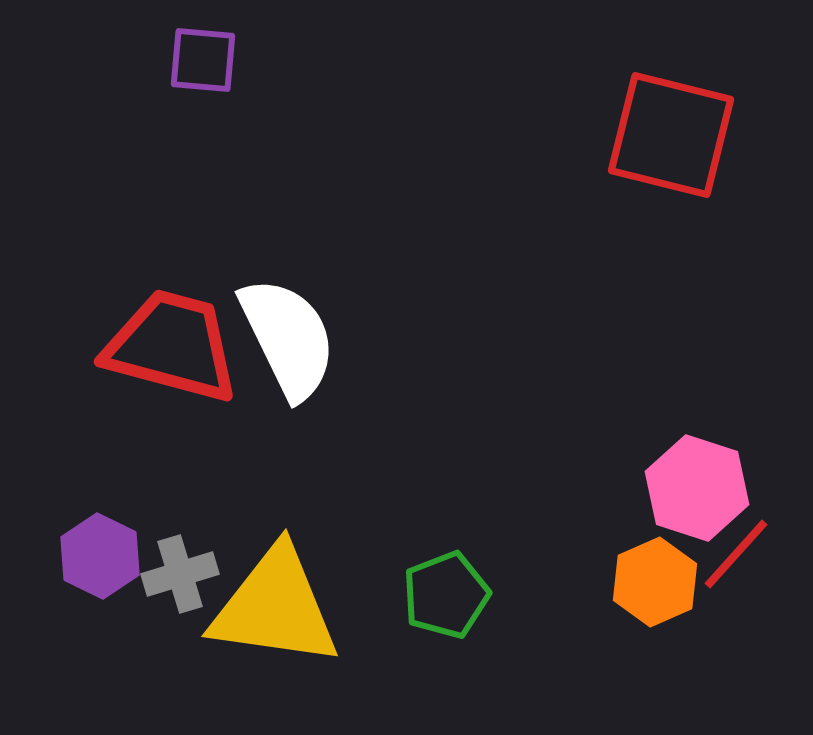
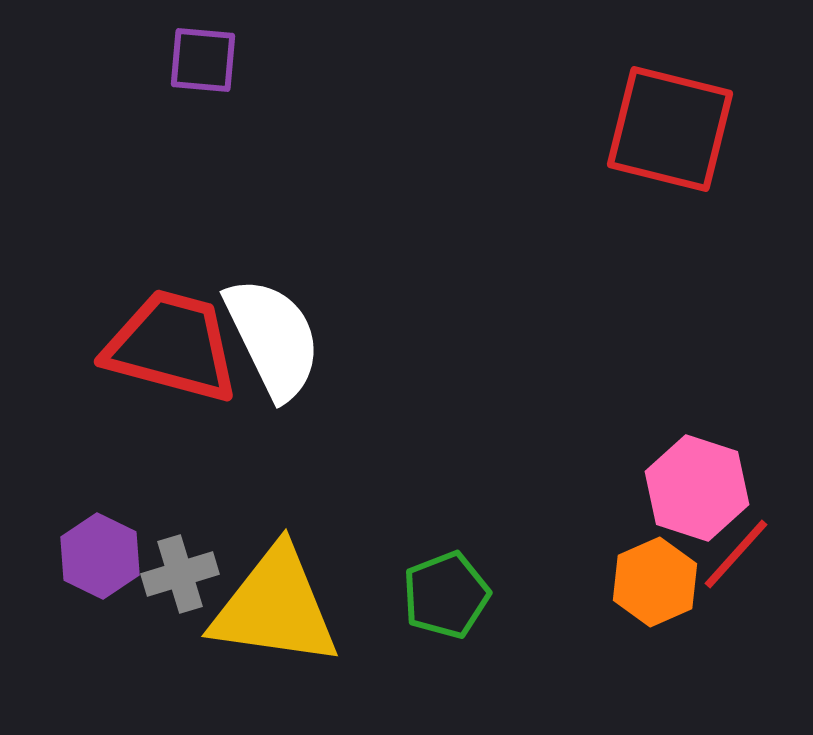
red square: moved 1 px left, 6 px up
white semicircle: moved 15 px left
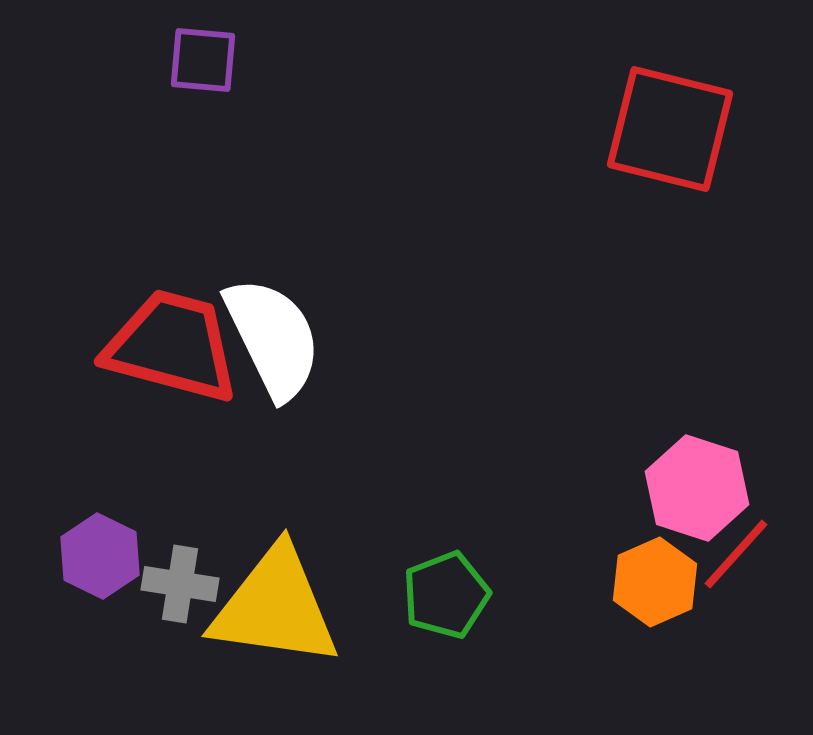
gray cross: moved 10 px down; rotated 26 degrees clockwise
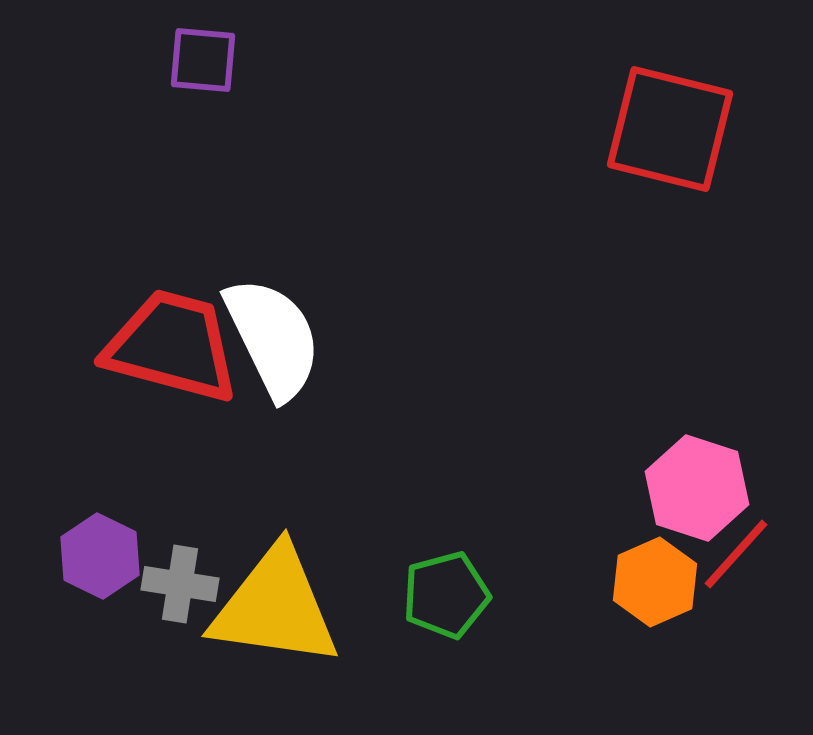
green pentagon: rotated 6 degrees clockwise
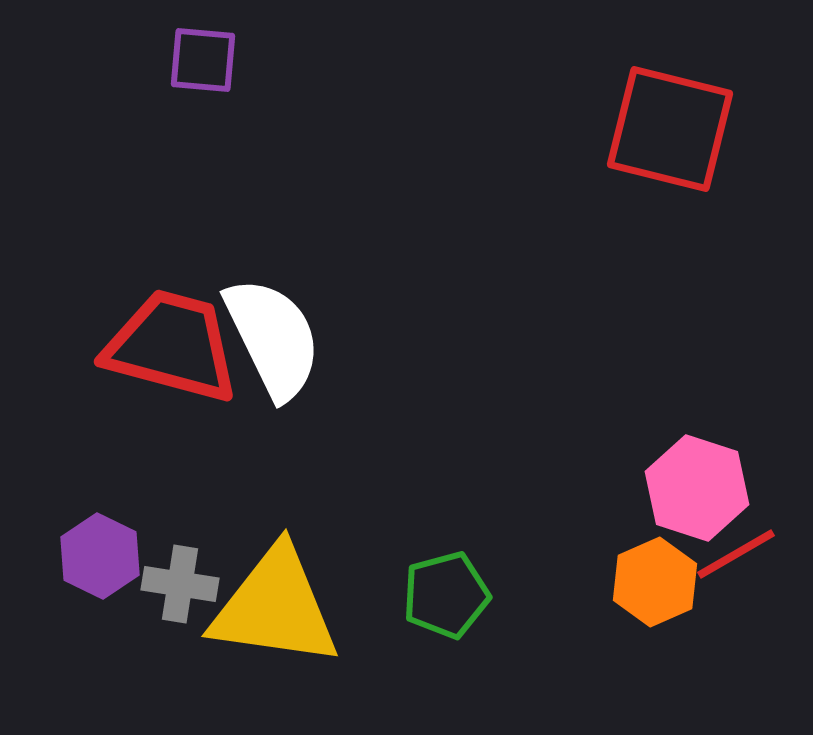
red line: rotated 18 degrees clockwise
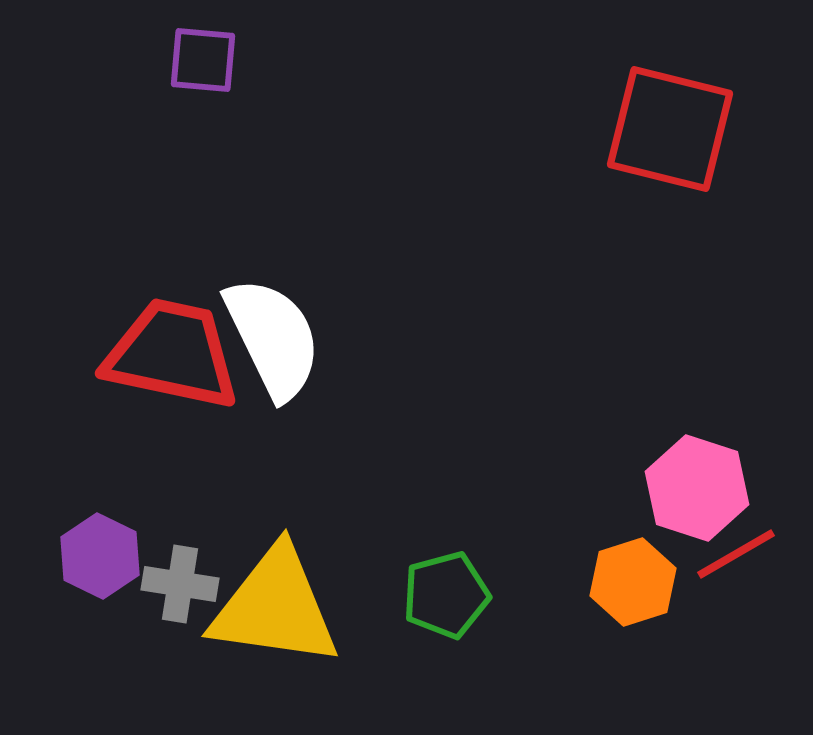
red trapezoid: moved 8 px down; rotated 3 degrees counterclockwise
orange hexagon: moved 22 px left; rotated 6 degrees clockwise
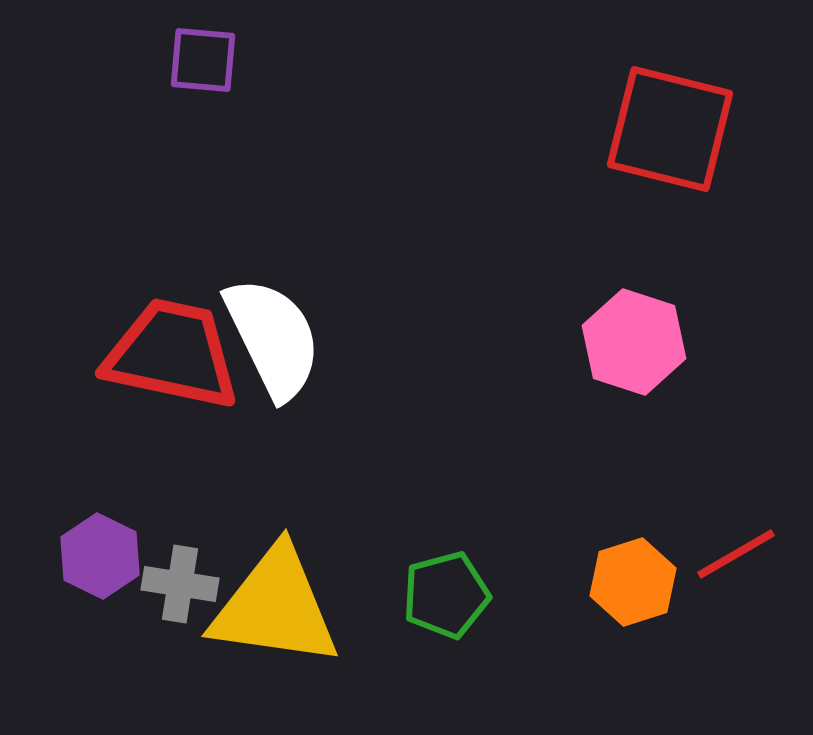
pink hexagon: moved 63 px left, 146 px up
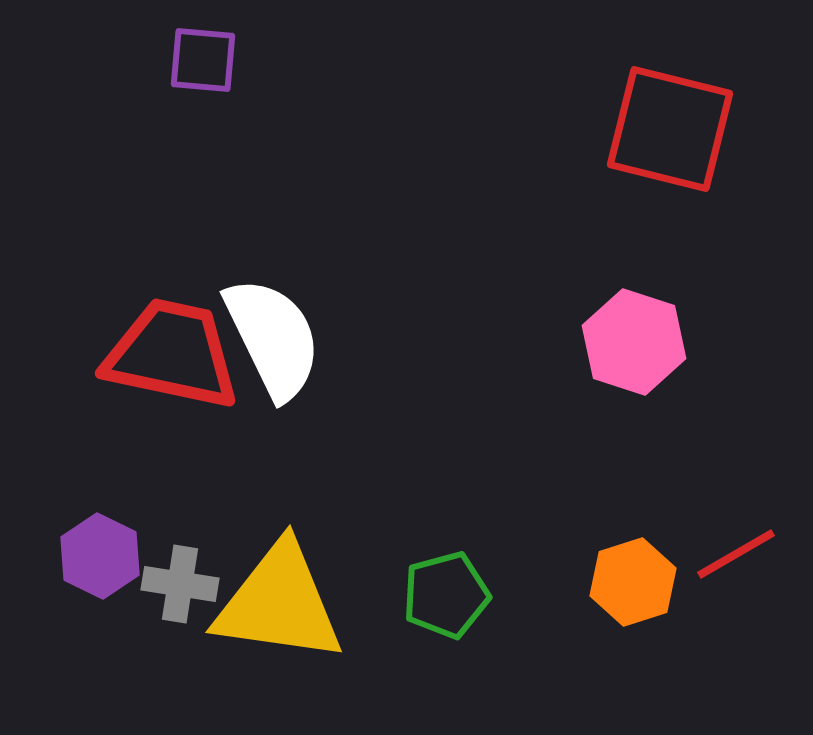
yellow triangle: moved 4 px right, 4 px up
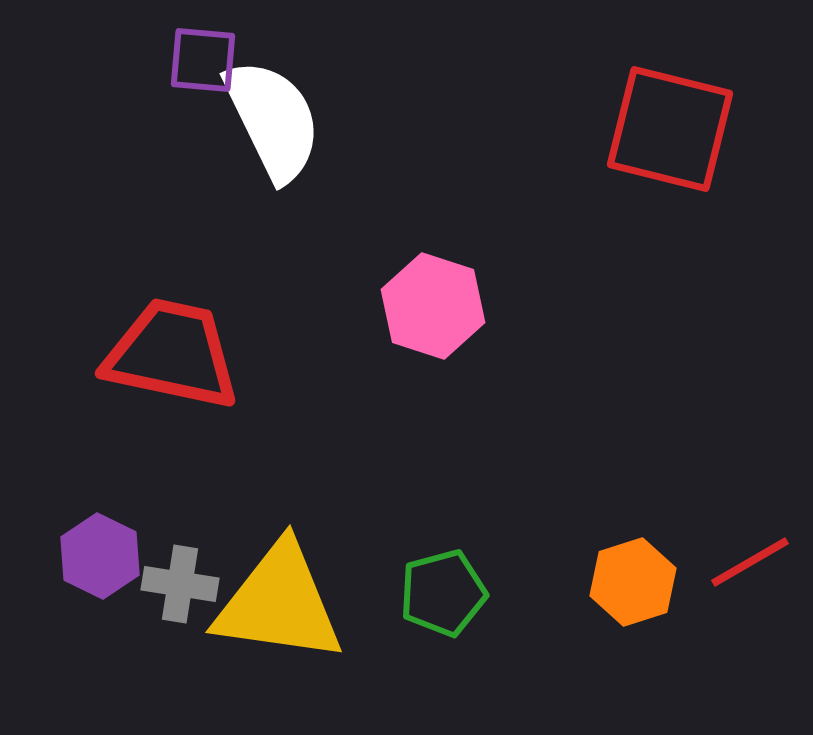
white semicircle: moved 218 px up
pink hexagon: moved 201 px left, 36 px up
red line: moved 14 px right, 8 px down
green pentagon: moved 3 px left, 2 px up
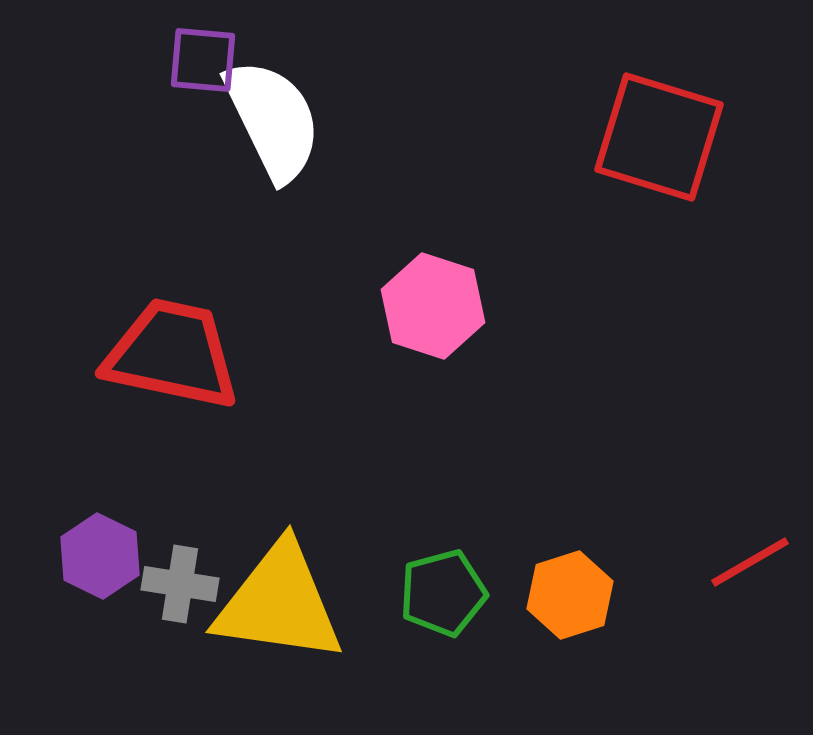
red square: moved 11 px left, 8 px down; rotated 3 degrees clockwise
orange hexagon: moved 63 px left, 13 px down
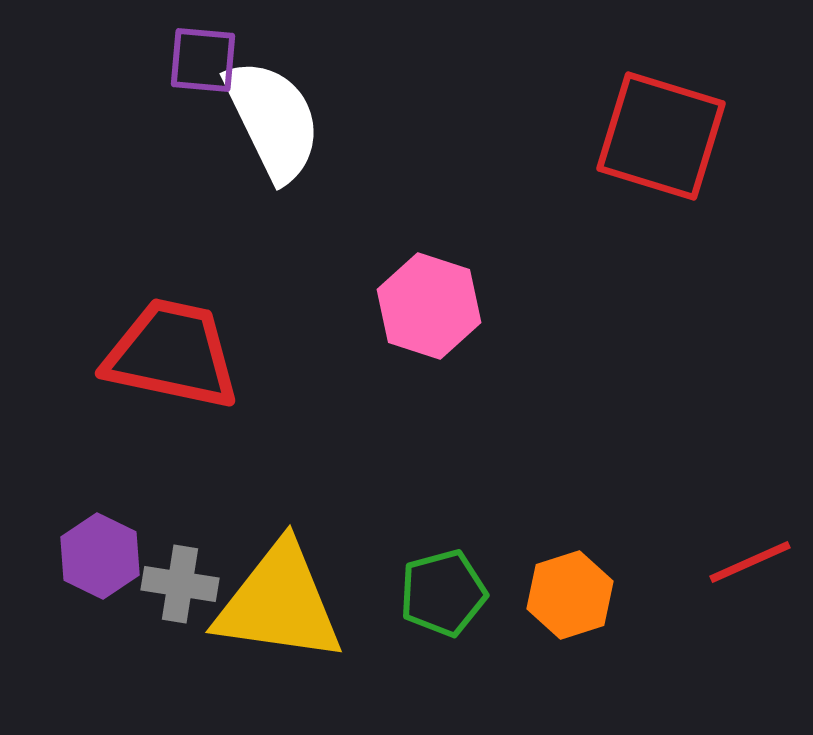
red square: moved 2 px right, 1 px up
pink hexagon: moved 4 px left
red line: rotated 6 degrees clockwise
